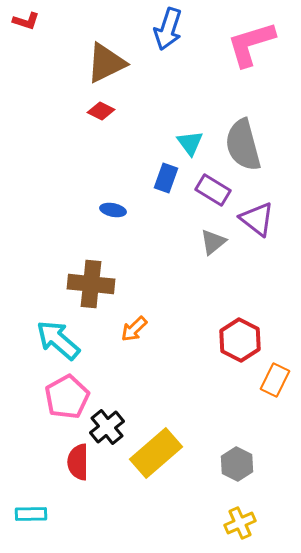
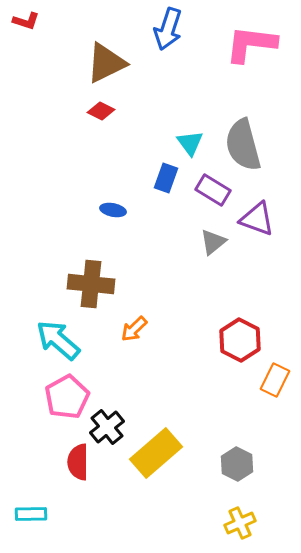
pink L-shape: rotated 24 degrees clockwise
purple triangle: rotated 18 degrees counterclockwise
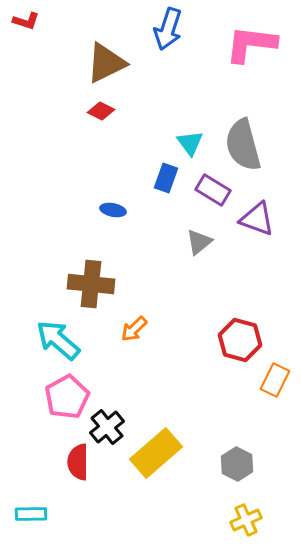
gray triangle: moved 14 px left
red hexagon: rotated 12 degrees counterclockwise
yellow cross: moved 6 px right, 3 px up
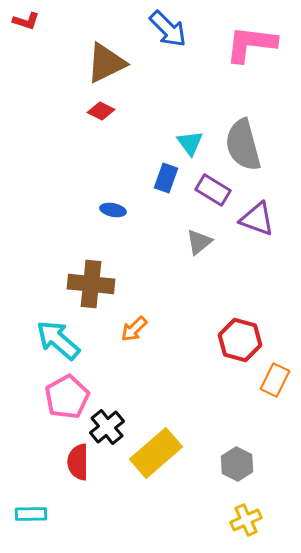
blue arrow: rotated 63 degrees counterclockwise
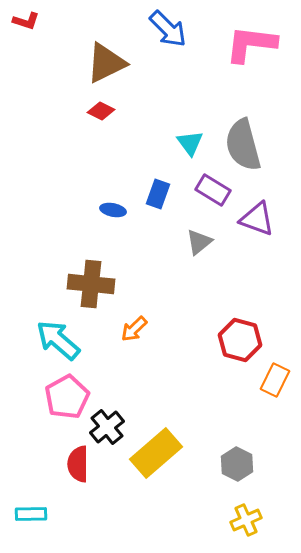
blue rectangle: moved 8 px left, 16 px down
red semicircle: moved 2 px down
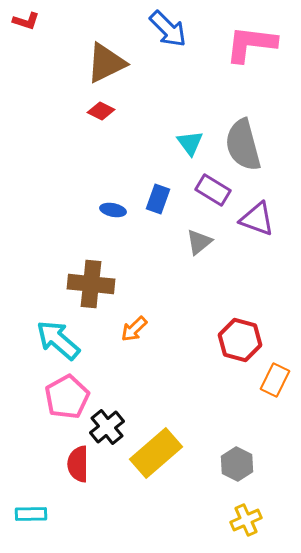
blue rectangle: moved 5 px down
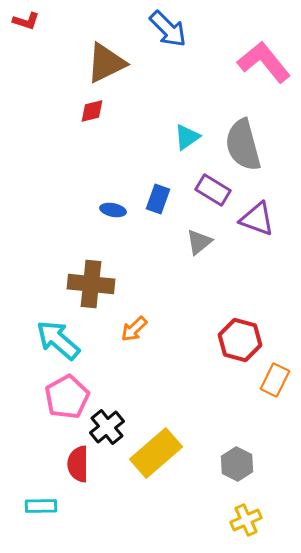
pink L-shape: moved 13 px right, 18 px down; rotated 44 degrees clockwise
red diamond: moved 9 px left; rotated 40 degrees counterclockwise
cyan triangle: moved 3 px left, 6 px up; rotated 32 degrees clockwise
cyan rectangle: moved 10 px right, 8 px up
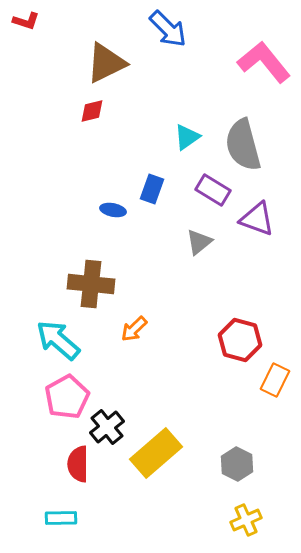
blue rectangle: moved 6 px left, 10 px up
cyan rectangle: moved 20 px right, 12 px down
